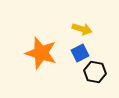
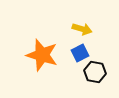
orange star: moved 1 px right, 2 px down
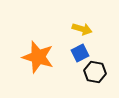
orange star: moved 4 px left, 2 px down
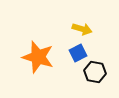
blue square: moved 2 px left
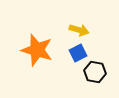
yellow arrow: moved 3 px left, 1 px down
orange star: moved 1 px left, 7 px up
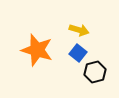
blue square: rotated 24 degrees counterclockwise
black hexagon: rotated 25 degrees counterclockwise
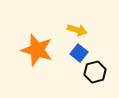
yellow arrow: moved 2 px left
blue square: moved 1 px right
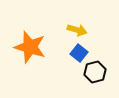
orange star: moved 7 px left, 3 px up
